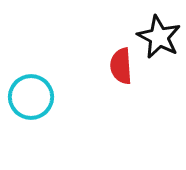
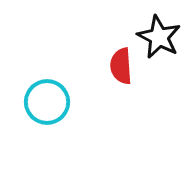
cyan circle: moved 16 px right, 5 px down
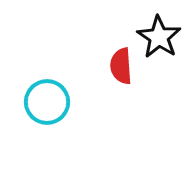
black star: rotated 6 degrees clockwise
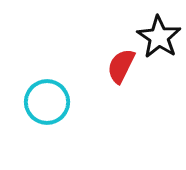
red semicircle: rotated 30 degrees clockwise
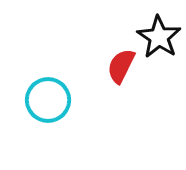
cyan circle: moved 1 px right, 2 px up
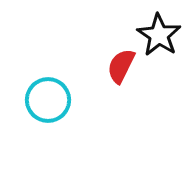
black star: moved 2 px up
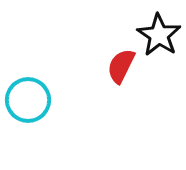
cyan circle: moved 20 px left
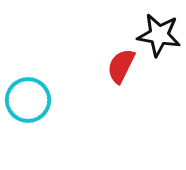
black star: rotated 24 degrees counterclockwise
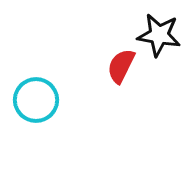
cyan circle: moved 8 px right
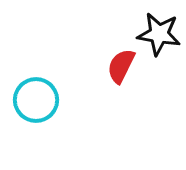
black star: moved 1 px up
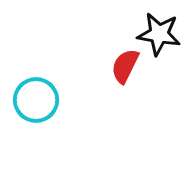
red semicircle: moved 4 px right
